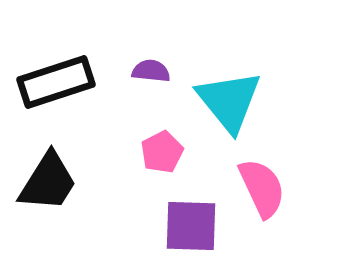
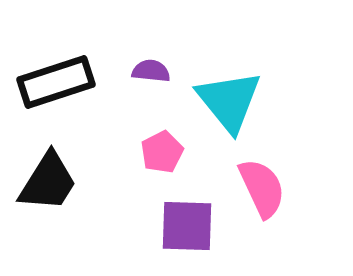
purple square: moved 4 px left
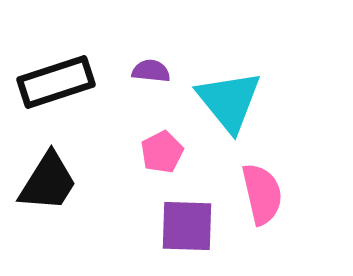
pink semicircle: moved 6 px down; rotated 12 degrees clockwise
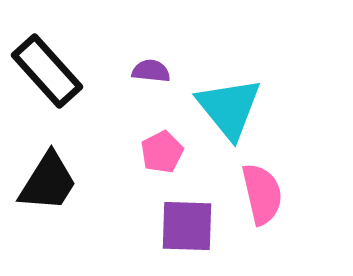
black rectangle: moved 9 px left, 11 px up; rotated 66 degrees clockwise
cyan triangle: moved 7 px down
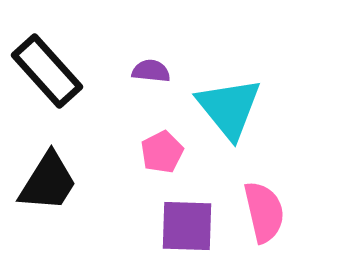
pink semicircle: moved 2 px right, 18 px down
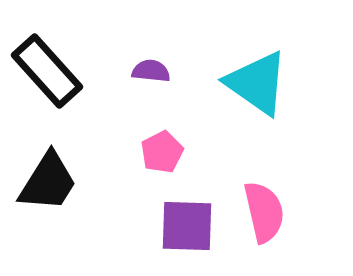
cyan triangle: moved 28 px right, 25 px up; rotated 16 degrees counterclockwise
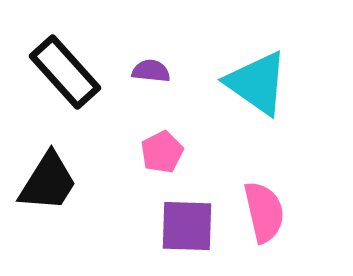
black rectangle: moved 18 px right, 1 px down
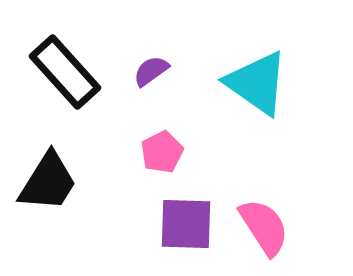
purple semicircle: rotated 42 degrees counterclockwise
pink semicircle: moved 15 px down; rotated 20 degrees counterclockwise
purple square: moved 1 px left, 2 px up
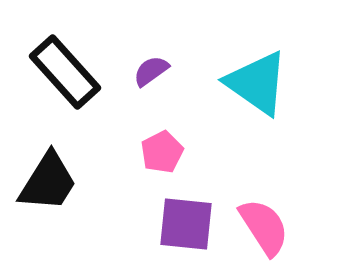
purple square: rotated 4 degrees clockwise
